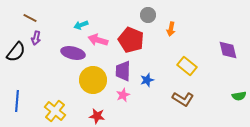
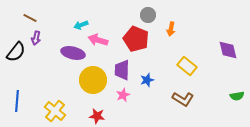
red pentagon: moved 5 px right, 1 px up
purple trapezoid: moved 1 px left, 1 px up
green semicircle: moved 2 px left
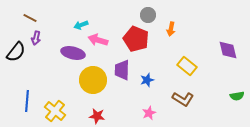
pink star: moved 26 px right, 18 px down
blue line: moved 10 px right
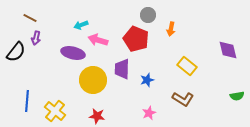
purple trapezoid: moved 1 px up
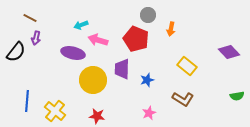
purple diamond: moved 1 px right, 2 px down; rotated 30 degrees counterclockwise
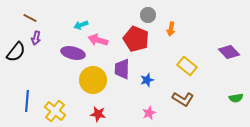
green semicircle: moved 1 px left, 2 px down
red star: moved 1 px right, 2 px up
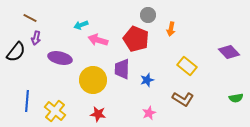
purple ellipse: moved 13 px left, 5 px down
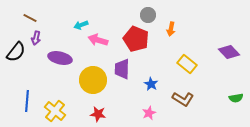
yellow rectangle: moved 2 px up
blue star: moved 4 px right, 4 px down; rotated 24 degrees counterclockwise
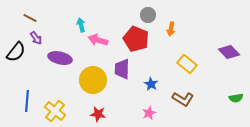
cyan arrow: rotated 96 degrees clockwise
purple arrow: rotated 48 degrees counterclockwise
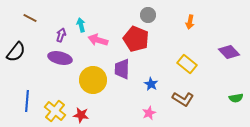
orange arrow: moved 19 px right, 7 px up
purple arrow: moved 25 px right, 3 px up; rotated 128 degrees counterclockwise
red star: moved 17 px left, 1 px down
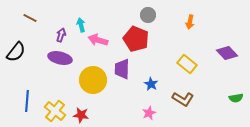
purple diamond: moved 2 px left, 1 px down
